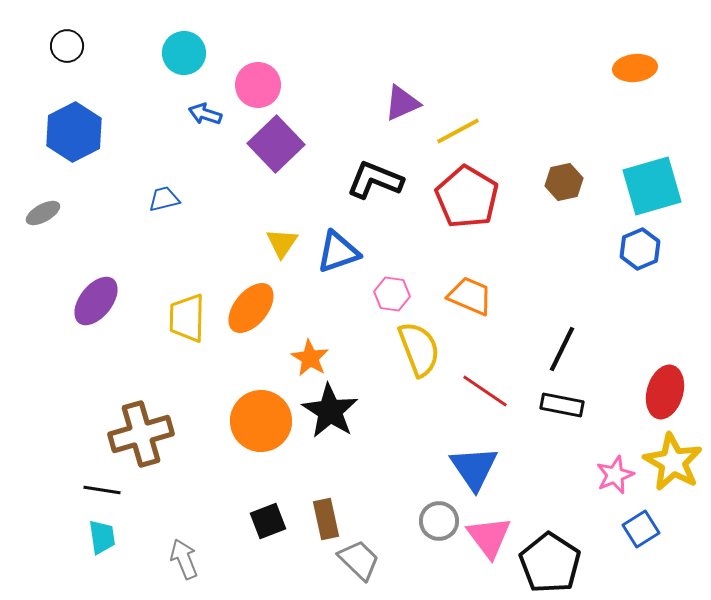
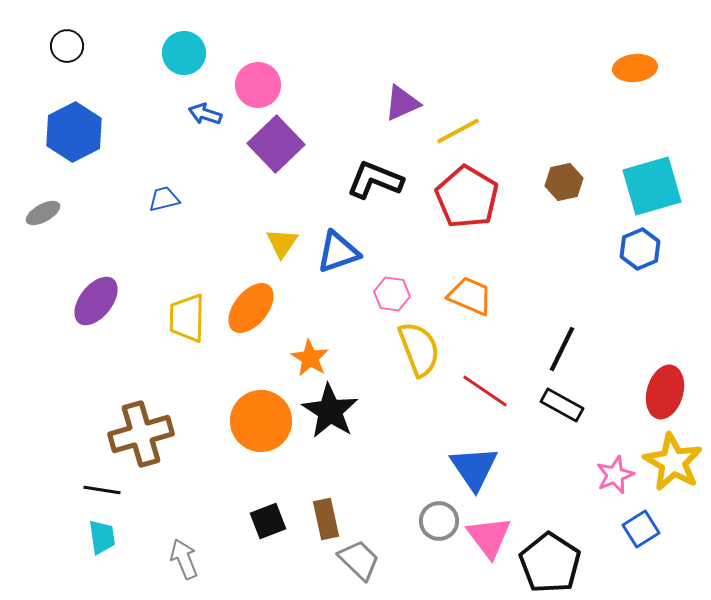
black rectangle at (562, 405): rotated 18 degrees clockwise
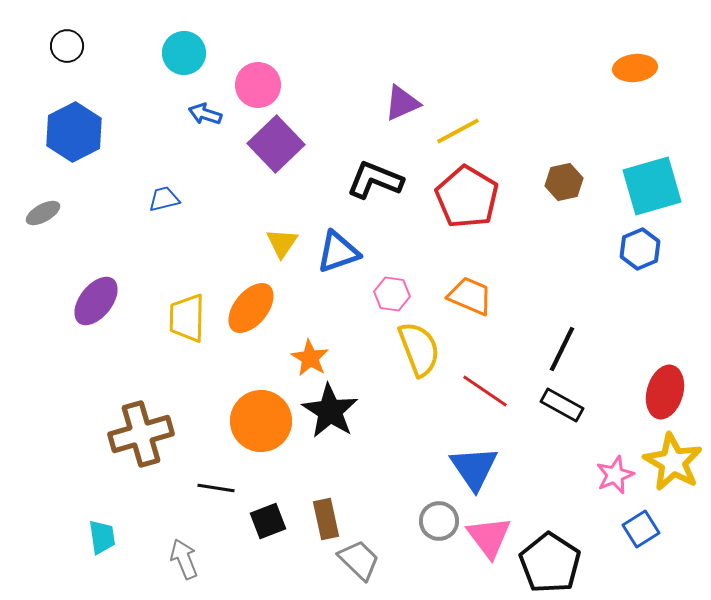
black line at (102, 490): moved 114 px right, 2 px up
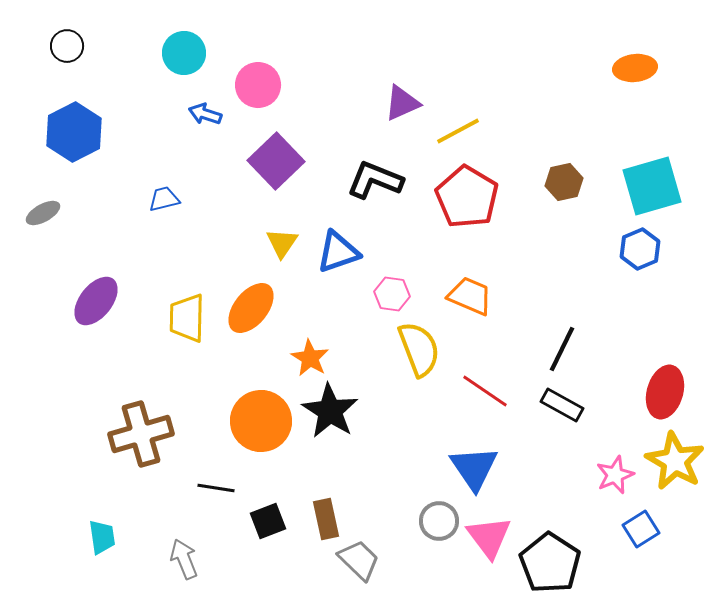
purple square at (276, 144): moved 17 px down
yellow star at (673, 462): moved 2 px right, 1 px up
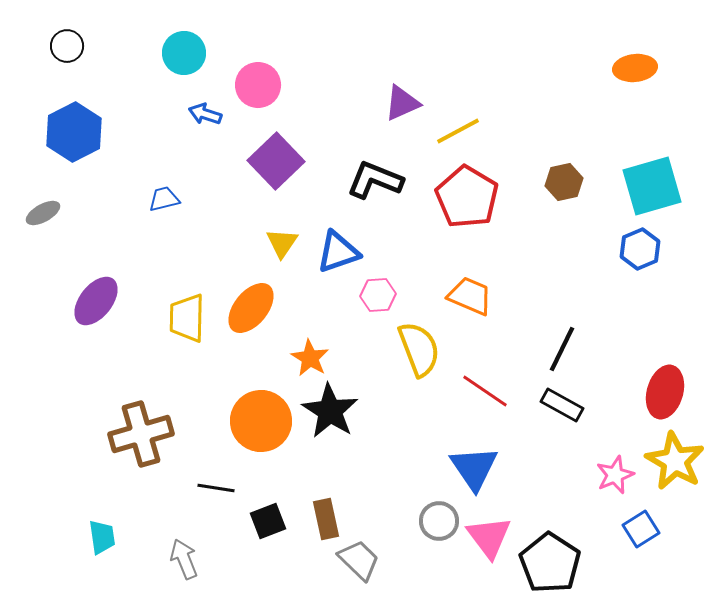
pink hexagon at (392, 294): moved 14 px left, 1 px down; rotated 12 degrees counterclockwise
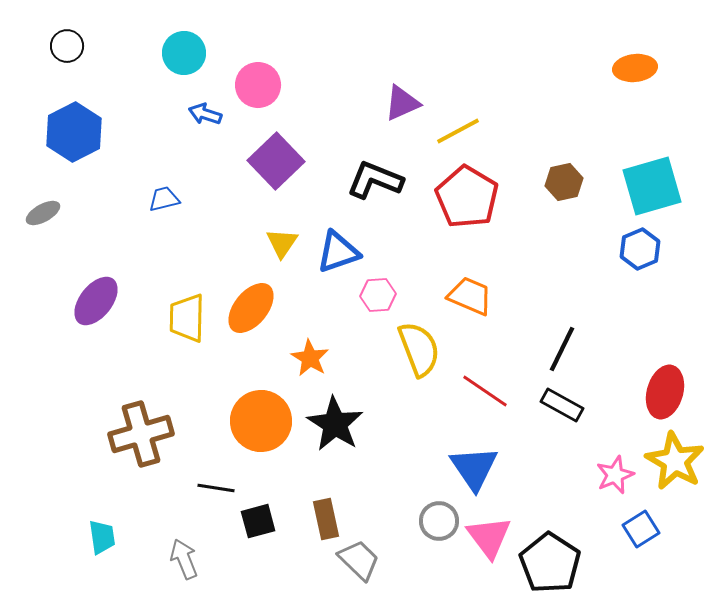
black star at (330, 411): moved 5 px right, 13 px down
black square at (268, 521): moved 10 px left; rotated 6 degrees clockwise
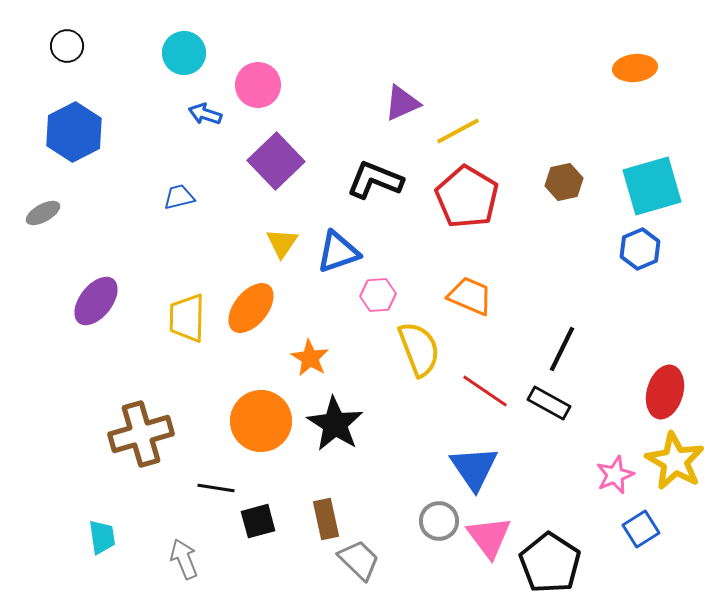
blue trapezoid at (164, 199): moved 15 px right, 2 px up
black rectangle at (562, 405): moved 13 px left, 2 px up
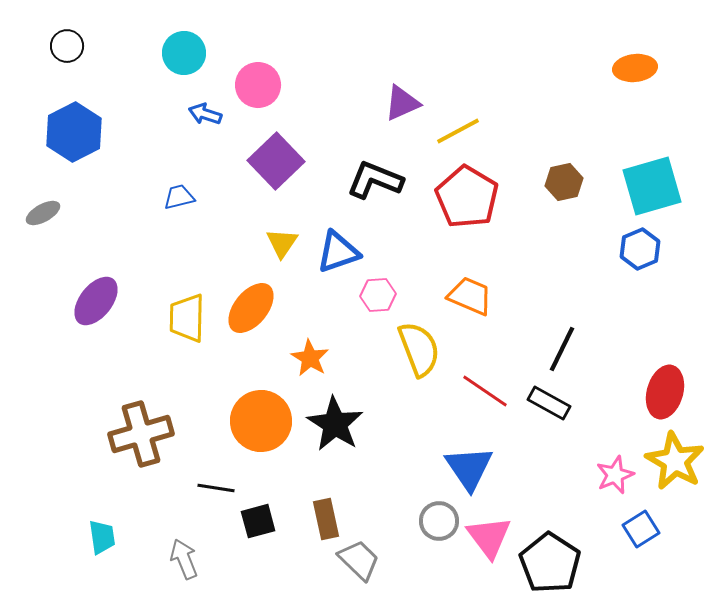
blue triangle at (474, 468): moved 5 px left
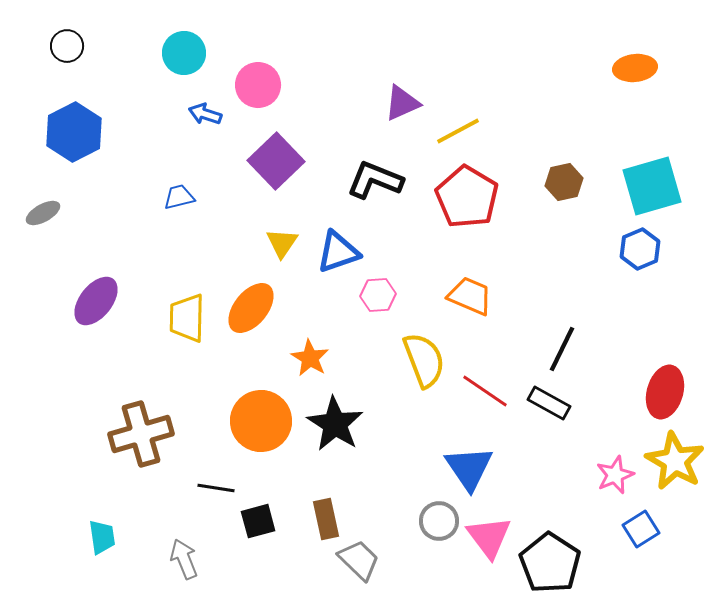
yellow semicircle at (419, 349): moved 5 px right, 11 px down
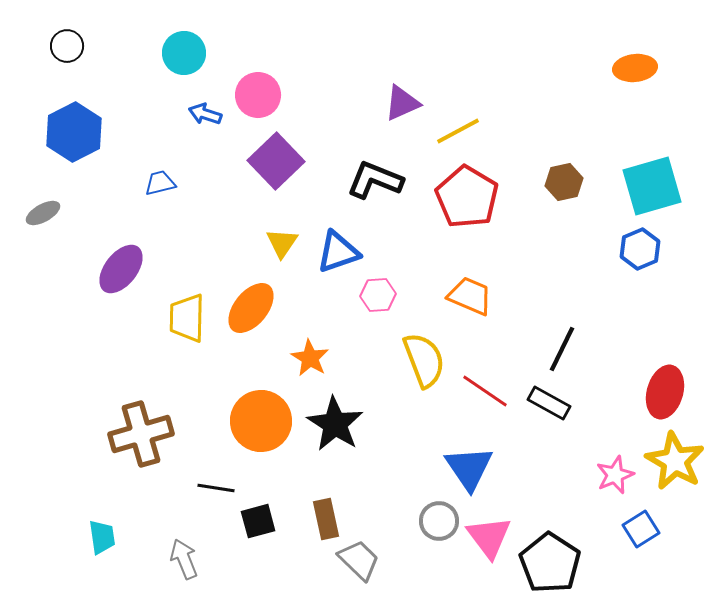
pink circle at (258, 85): moved 10 px down
blue trapezoid at (179, 197): moved 19 px left, 14 px up
purple ellipse at (96, 301): moved 25 px right, 32 px up
